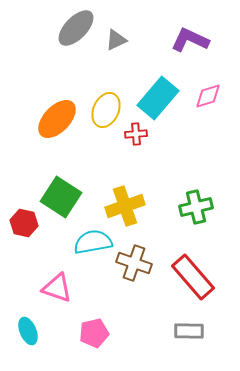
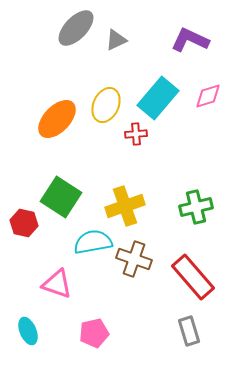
yellow ellipse: moved 5 px up
brown cross: moved 4 px up
pink triangle: moved 4 px up
gray rectangle: rotated 72 degrees clockwise
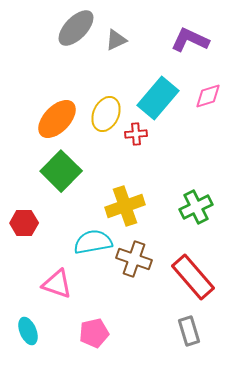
yellow ellipse: moved 9 px down
green square: moved 26 px up; rotated 12 degrees clockwise
green cross: rotated 12 degrees counterclockwise
red hexagon: rotated 12 degrees counterclockwise
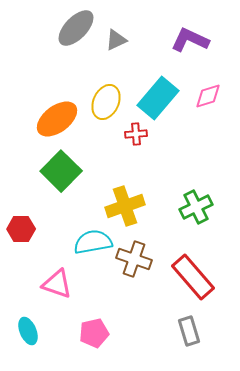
yellow ellipse: moved 12 px up
orange ellipse: rotated 9 degrees clockwise
red hexagon: moved 3 px left, 6 px down
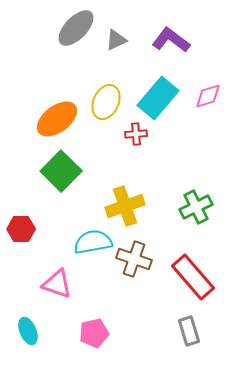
purple L-shape: moved 19 px left; rotated 12 degrees clockwise
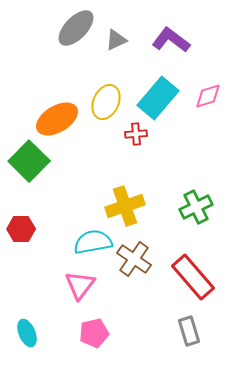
orange ellipse: rotated 6 degrees clockwise
green square: moved 32 px left, 10 px up
brown cross: rotated 16 degrees clockwise
pink triangle: moved 23 px right, 1 px down; rotated 48 degrees clockwise
cyan ellipse: moved 1 px left, 2 px down
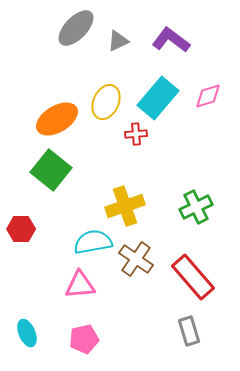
gray triangle: moved 2 px right, 1 px down
green square: moved 22 px right, 9 px down; rotated 6 degrees counterclockwise
brown cross: moved 2 px right
pink triangle: rotated 48 degrees clockwise
pink pentagon: moved 10 px left, 6 px down
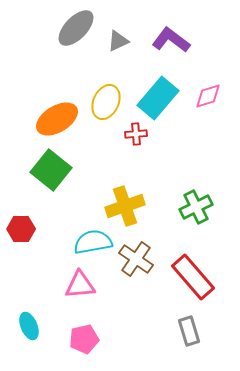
cyan ellipse: moved 2 px right, 7 px up
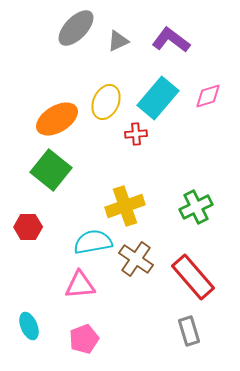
red hexagon: moved 7 px right, 2 px up
pink pentagon: rotated 8 degrees counterclockwise
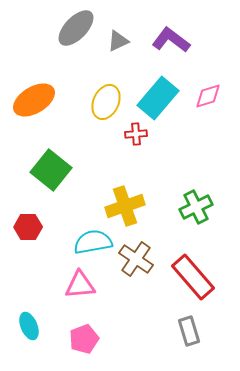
orange ellipse: moved 23 px left, 19 px up
